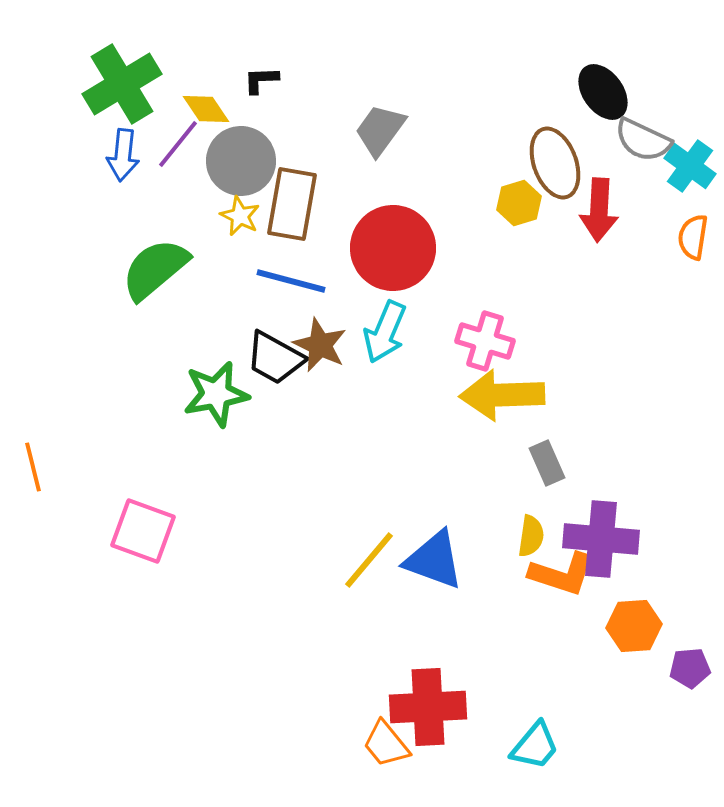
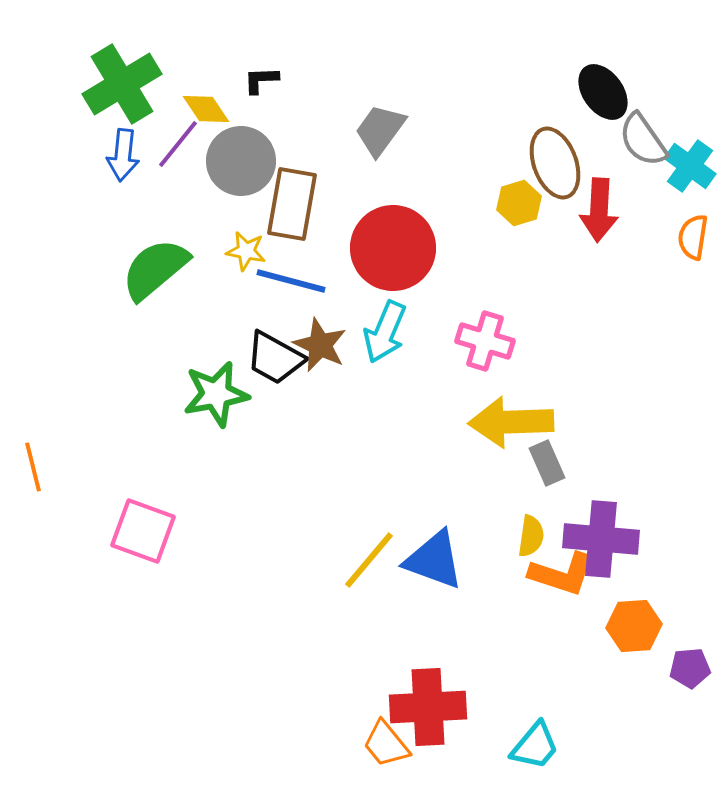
gray semicircle: rotated 30 degrees clockwise
yellow star: moved 6 px right, 35 px down; rotated 15 degrees counterclockwise
yellow arrow: moved 9 px right, 27 px down
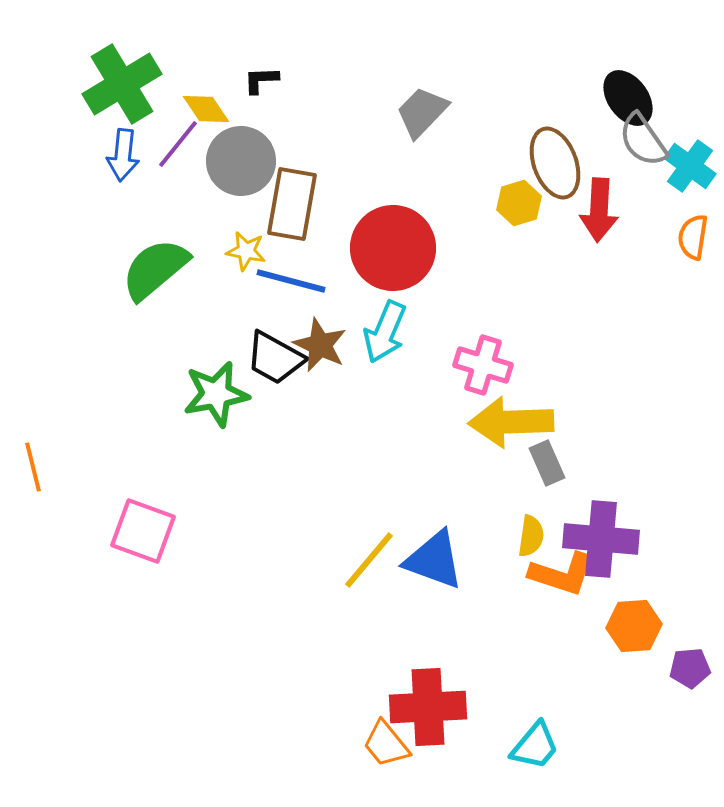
black ellipse: moved 25 px right, 6 px down
gray trapezoid: moved 42 px right, 18 px up; rotated 8 degrees clockwise
pink cross: moved 2 px left, 24 px down
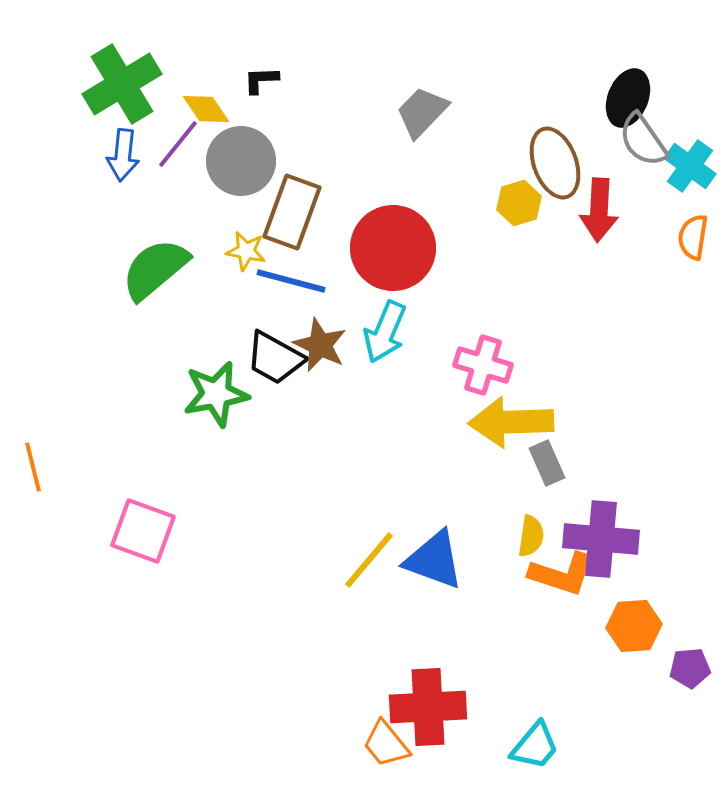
black ellipse: rotated 58 degrees clockwise
brown rectangle: moved 8 px down; rotated 10 degrees clockwise
